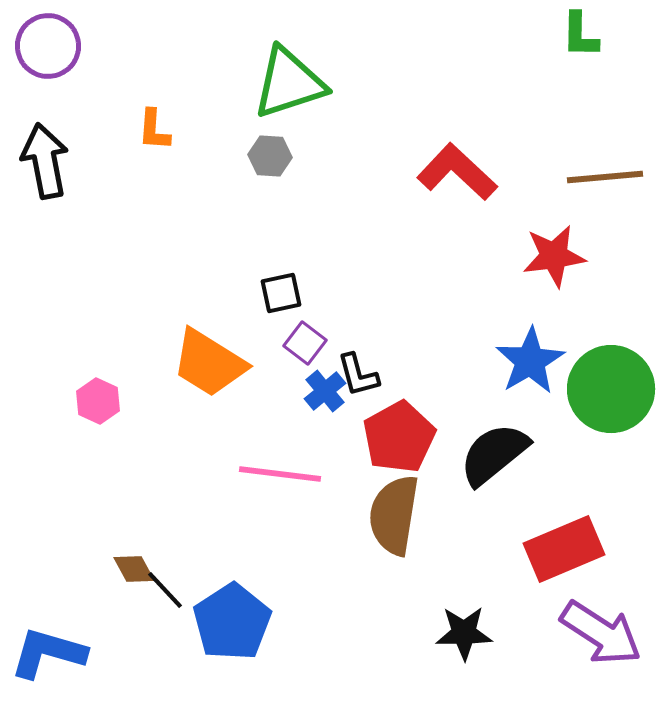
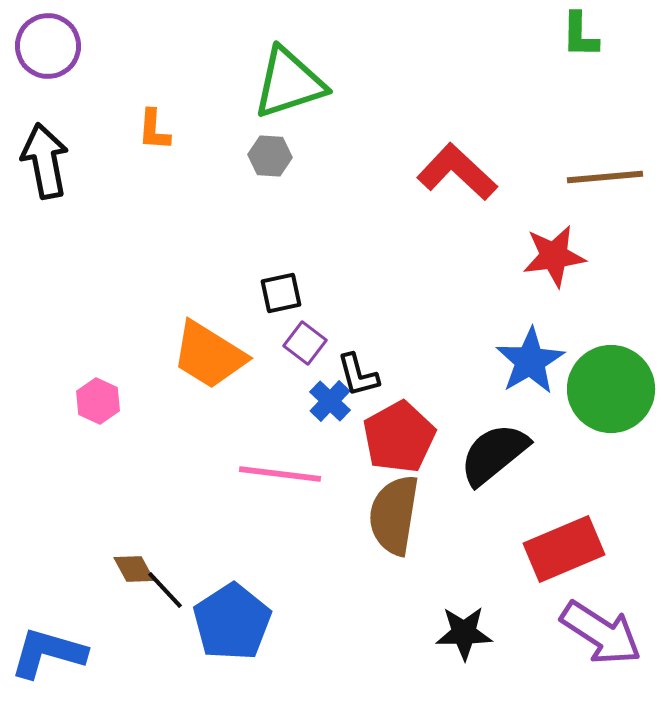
orange trapezoid: moved 8 px up
blue cross: moved 5 px right, 10 px down; rotated 6 degrees counterclockwise
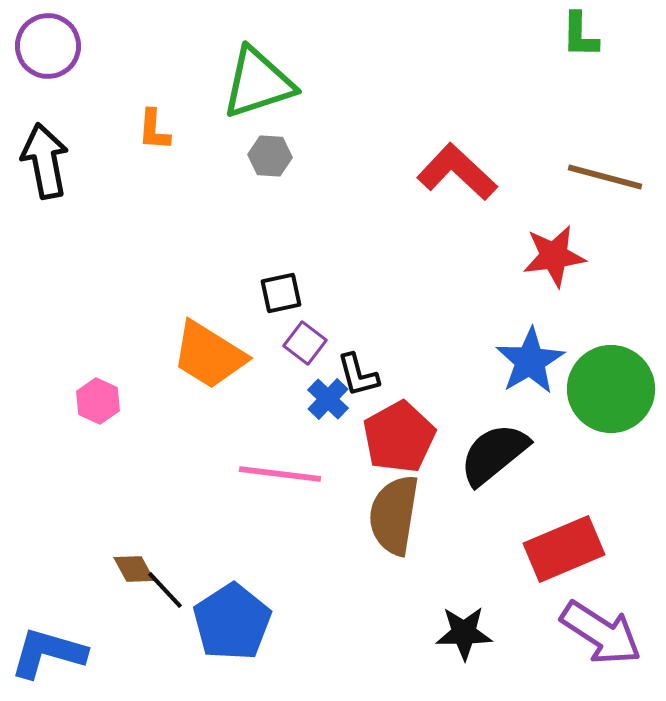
green triangle: moved 31 px left
brown line: rotated 20 degrees clockwise
blue cross: moved 2 px left, 2 px up
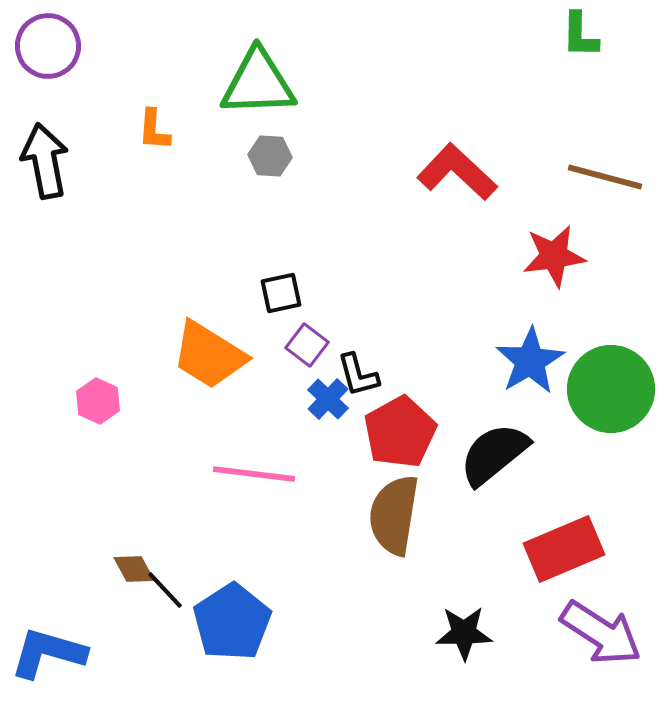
green triangle: rotated 16 degrees clockwise
purple square: moved 2 px right, 2 px down
red pentagon: moved 1 px right, 5 px up
pink line: moved 26 px left
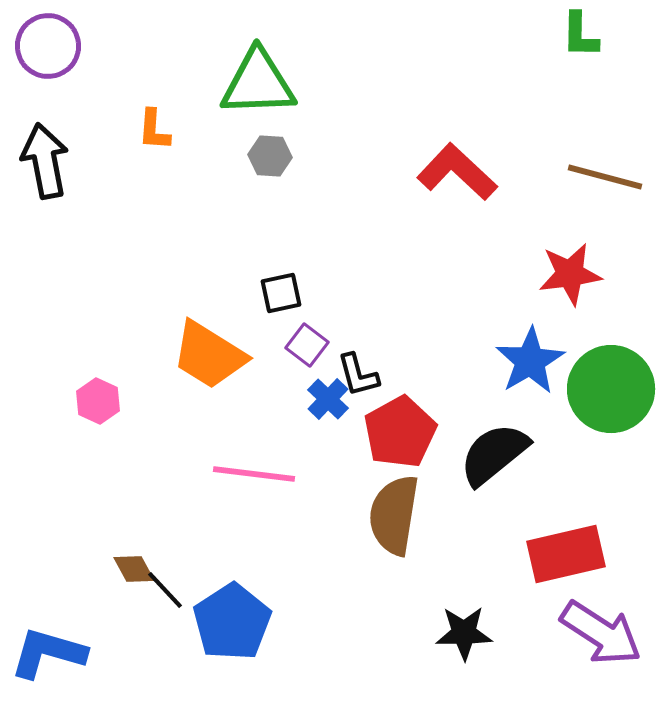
red star: moved 16 px right, 18 px down
red rectangle: moved 2 px right, 5 px down; rotated 10 degrees clockwise
